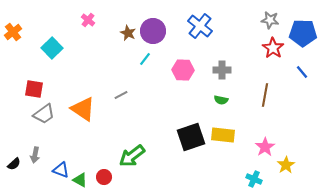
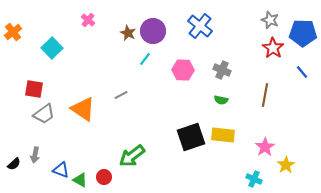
gray star: rotated 12 degrees clockwise
gray cross: rotated 24 degrees clockwise
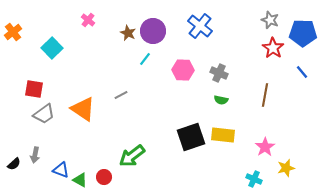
gray cross: moved 3 px left, 3 px down
yellow star: moved 3 px down; rotated 18 degrees clockwise
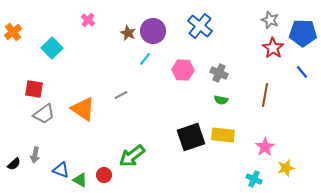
red circle: moved 2 px up
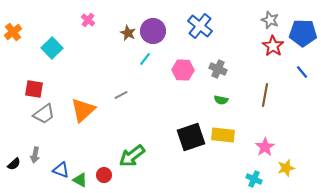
red star: moved 2 px up
gray cross: moved 1 px left, 4 px up
orange triangle: moved 1 px down; rotated 44 degrees clockwise
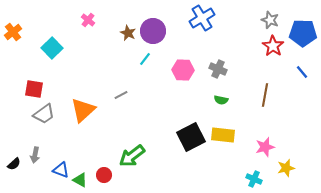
blue cross: moved 2 px right, 8 px up; rotated 20 degrees clockwise
black square: rotated 8 degrees counterclockwise
pink star: rotated 18 degrees clockwise
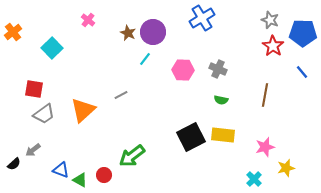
purple circle: moved 1 px down
gray arrow: moved 2 px left, 5 px up; rotated 42 degrees clockwise
cyan cross: rotated 21 degrees clockwise
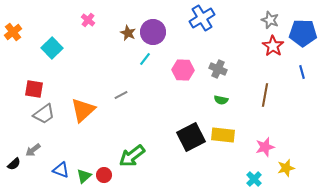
blue line: rotated 24 degrees clockwise
green triangle: moved 4 px right, 4 px up; rotated 49 degrees clockwise
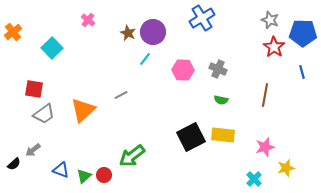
red star: moved 1 px right, 1 px down
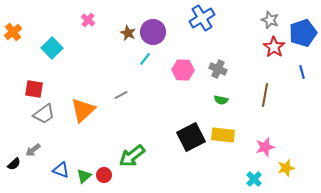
blue pentagon: rotated 20 degrees counterclockwise
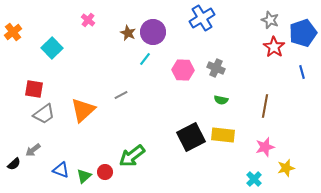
gray cross: moved 2 px left, 1 px up
brown line: moved 11 px down
red circle: moved 1 px right, 3 px up
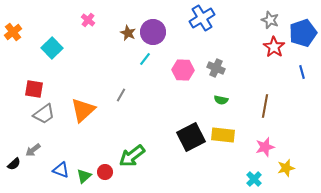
gray line: rotated 32 degrees counterclockwise
